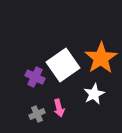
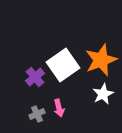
orange star: moved 2 px down; rotated 12 degrees clockwise
purple cross: rotated 24 degrees clockwise
white star: moved 9 px right
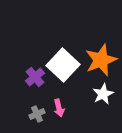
white square: rotated 12 degrees counterclockwise
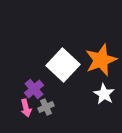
purple cross: moved 1 px left, 12 px down
white star: moved 1 px right; rotated 15 degrees counterclockwise
pink arrow: moved 33 px left
gray cross: moved 9 px right, 7 px up
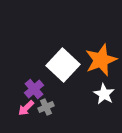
pink arrow: rotated 60 degrees clockwise
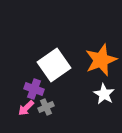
white square: moved 9 px left; rotated 12 degrees clockwise
purple cross: rotated 30 degrees counterclockwise
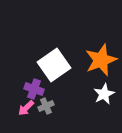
white star: rotated 15 degrees clockwise
gray cross: moved 1 px up
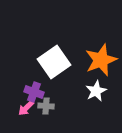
white square: moved 3 px up
purple cross: moved 3 px down
white star: moved 8 px left, 3 px up
gray cross: rotated 28 degrees clockwise
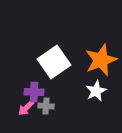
purple cross: rotated 18 degrees counterclockwise
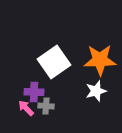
orange star: moved 1 px left; rotated 20 degrees clockwise
white star: rotated 10 degrees clockwise
pink arrow: rotated 90 degrees clockwise
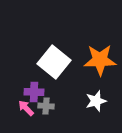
white square: rotated 16 degrees counterclockwise
white star: moved 10 px down
